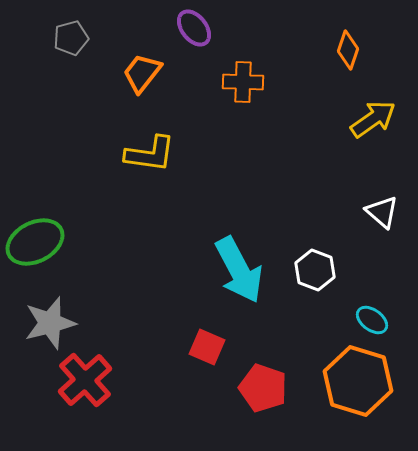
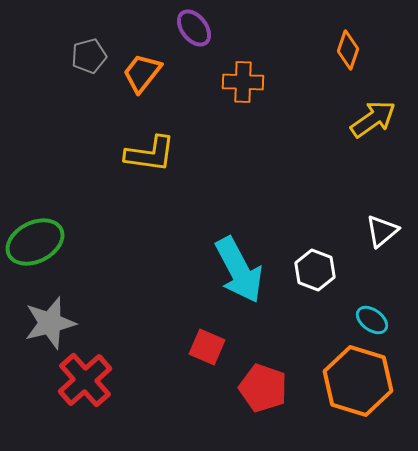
gray pentagon: moved 18 px right, 18 px down
white triangle: moved 19 px down; rotated 39 degrees clockwise
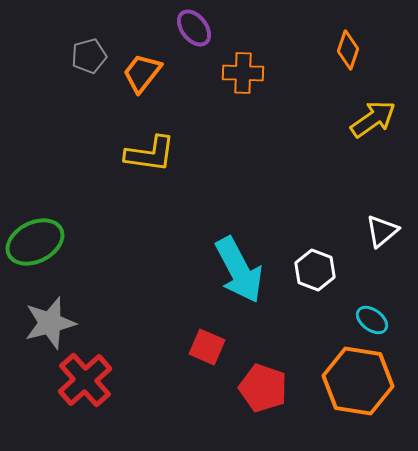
orange cross: moved 9 px up
orange hexagon: rotated 8 degrees counterclockwise
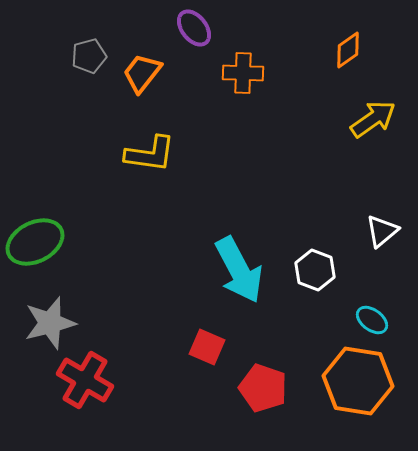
orange diamond: rotated 36 degrees clockwise
red cross: rotated 18 degrees counterclockwise
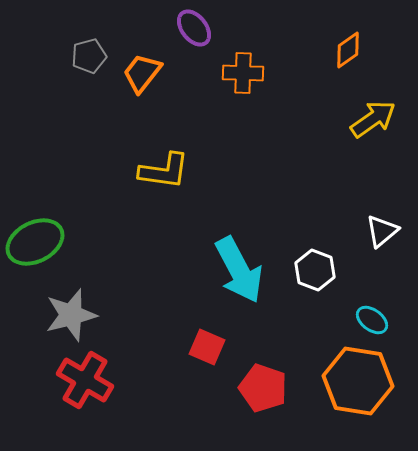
yellow L-shape: moved 14 px right, 17 px down
gray star: moved 21 px right, 8 px up
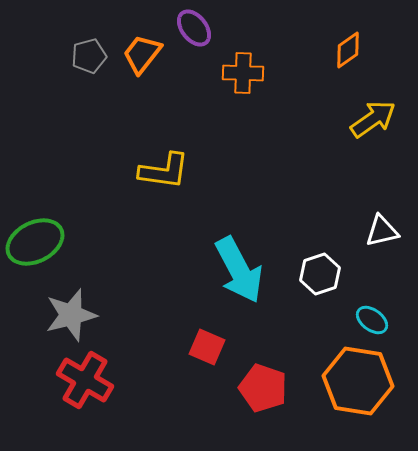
orange trapezoid: moved 19 px up
white triangle: rotated 27 degrees clockwise
white hexagon: moved 5 px right, 4 px down; rotated 21 degrees clockwise
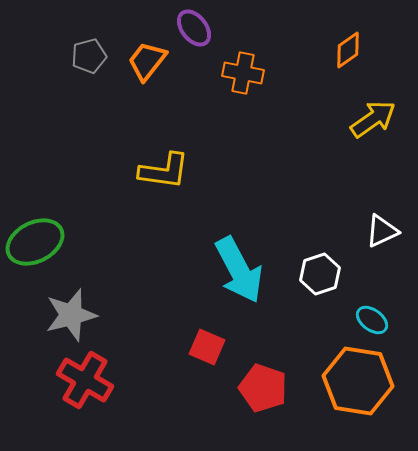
orange trapezoid: moved 5 px right, 7 px down
orange cross: rotated 9 degrees clockwise
white triangle: rotated 12 degrees counterclockwise
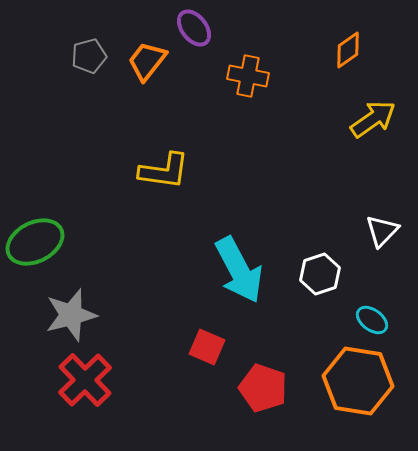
orange cross: moved 5 px right, 3 px down
white triangle: rotated 21 degrees counterclockwise
red cross: rotated 16 degrees clockwise
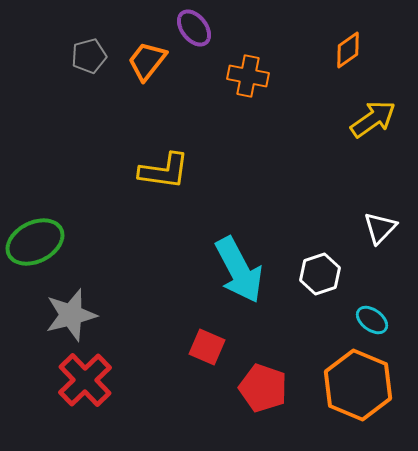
white triangle: moved 2 px left, 3 px up
orange hexagon: moved 4 px down; rotated 14 degrees clockwise
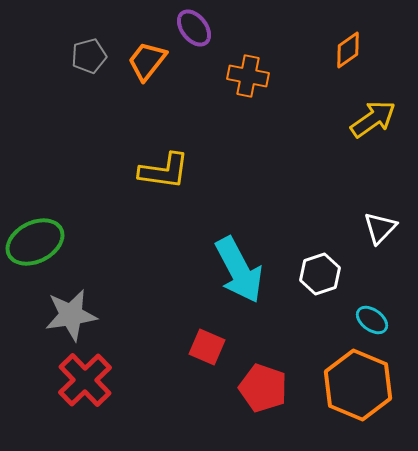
gray star: rotated 6 degrees clockwise
